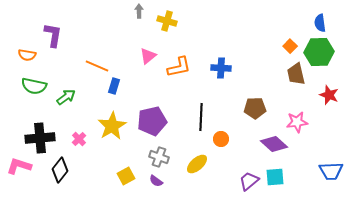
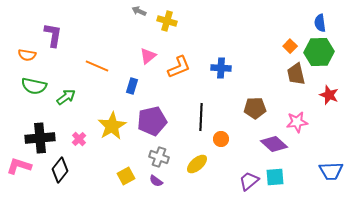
gray arrow: rotated 64 degrees counterclockwise
orange L-shape: rotated 10 degrees counterclockwise
blue rectangle: moved 18 px right
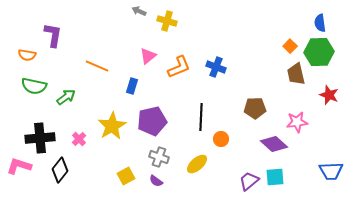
blue cross: moved 5 px left, 1 px up; rotated 18 degrees clockwise
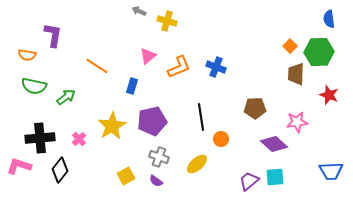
blue semicircle: moved 9 px right, 4 px up
orange line: rotated 10 degrees clockwise
brown trapezoid: rotated 15 degrees clockwise
black line: rotated 12 degrees counterclockwise
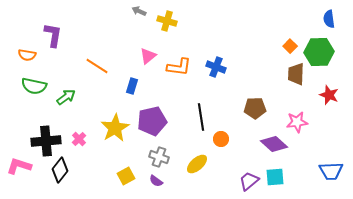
orange L-shape: rotated 30 degrees clockwise
yellow star: moved 3 px right, 2 px down
black cross: moved 6 px right, 3 px down
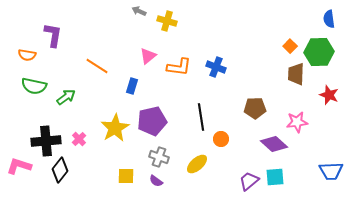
yellow square: rotated 30 degrees clockwise
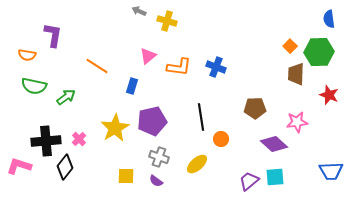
black diamond: moved 5 px right, 3 px up
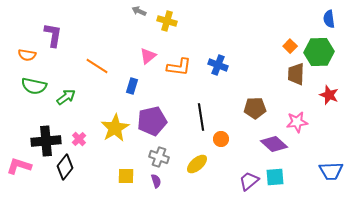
blue cross: moved 2 px right, 2 px up
purple semicircle: rotated 144 degrees counterclockwise
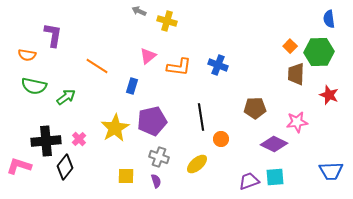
purple diamond: rotated 16 degrees counterclockwise
purple trapezoid: rotated 20 degrees clockwise
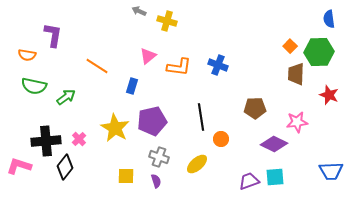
yellow star: rotated 12 degrees counterclockwise
